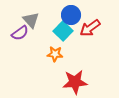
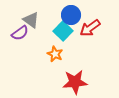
gray triangle: rotated 12 degrees counterclockwise
orange star: rotated 21 degrees clockwise
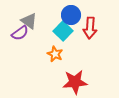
gray triangle: moved 2 px left, 1 px down
red arrow: rotated 50 degrees counterclockwise
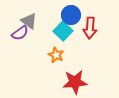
orange star: moved 1 px right, 1 px down
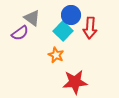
gray triangle: moved 3 px right, 3 px up
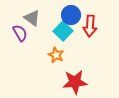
red arrow: moved 2 px up
purple semicircle: rotated 84 degrees counterclockwise
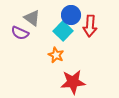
purple semicircle: rotated 144 degrees clockwise
red star: moved 2 px left
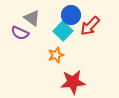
red arrow: rotated 40 degrees clockwise
orange star: rotated 28 degrees clockwise
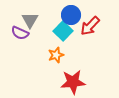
gray triangle: moved 2 px left, 2 px down; rotated 24 degrees clockwise
